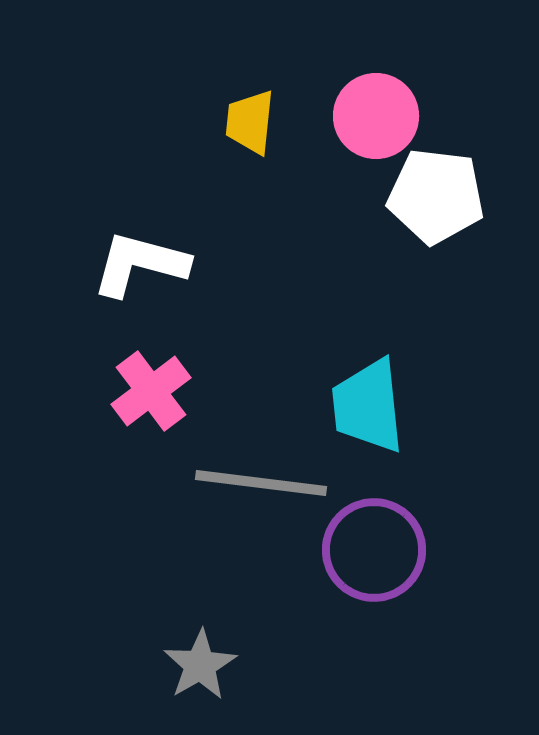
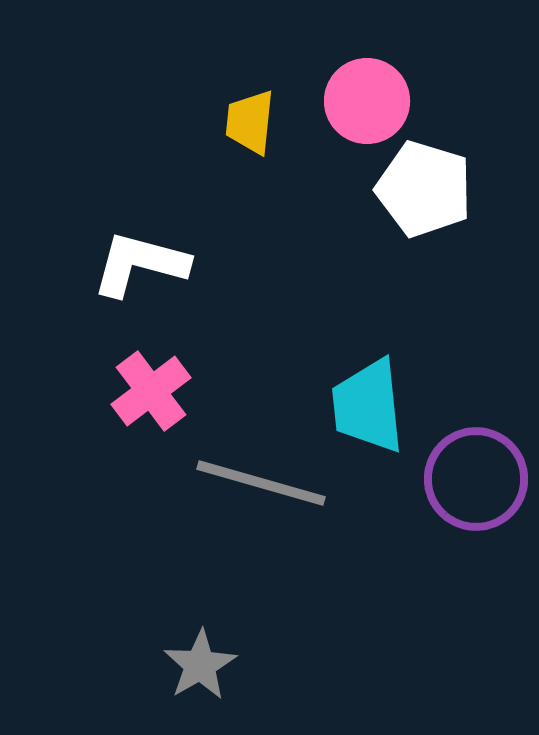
pink circle: moved 9 px left, 15 px up
white pentagon: moved 12 px left, 7 px up; rotated 10 degrees clockwise
gray line: rotated 9 degrees clockwise
purple circle: moved 102 px right, 71 px up
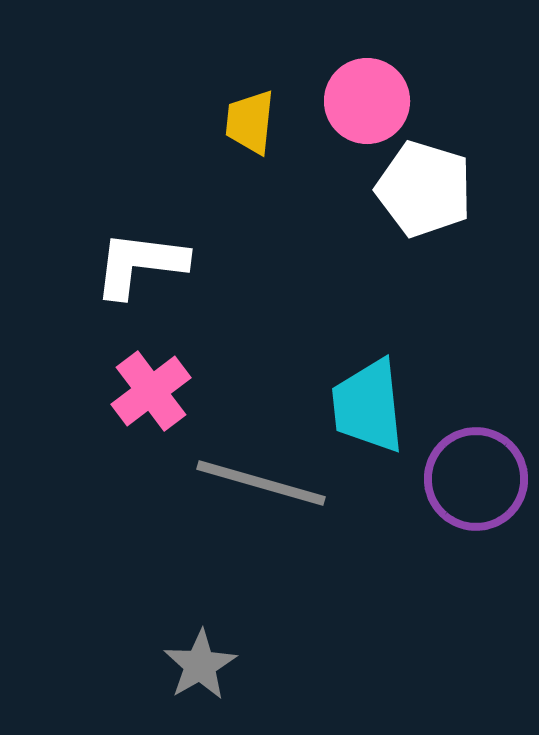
white L-shape: rotated 8 degrees counterclockwise
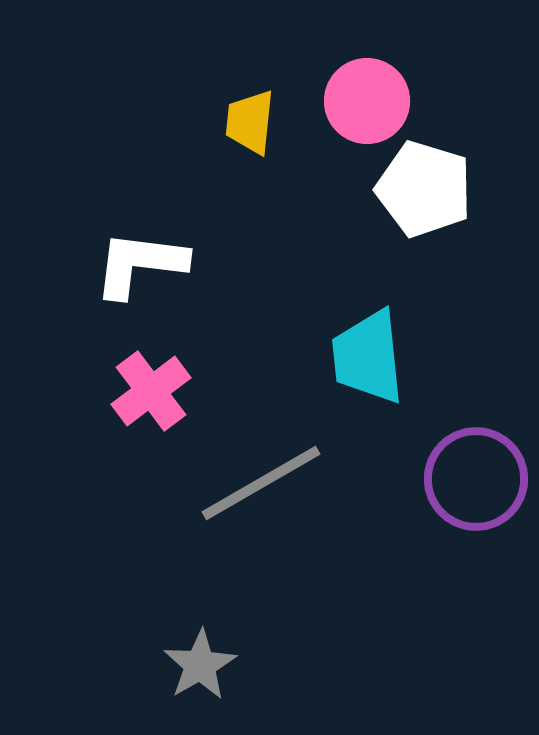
cyan trapezoid: moved 49 px up
gray line: rotated 46 degrees counterclockwise
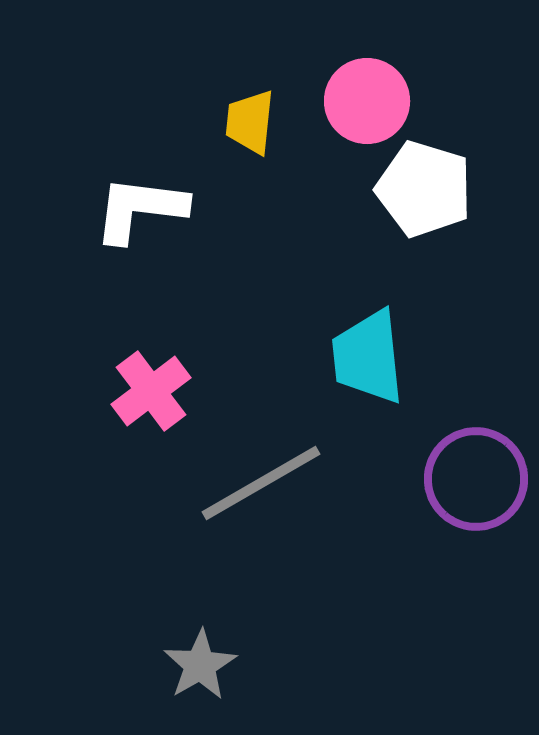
white L-shape: moved 55 px up
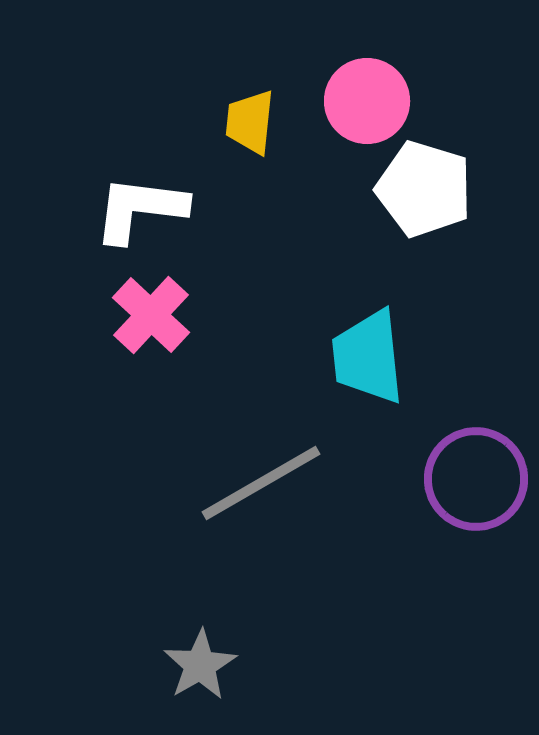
pink cross: moved 76 px up; rotated 10 degrees counterclockwise
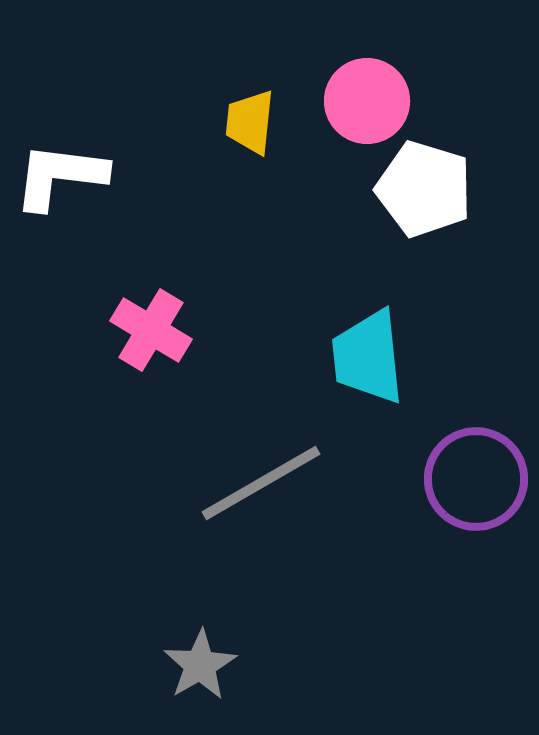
white L-shape: moved 80 px left, 33 px up
pink cross: moved 15 px down; rotated 12 degrees counterclockwise
